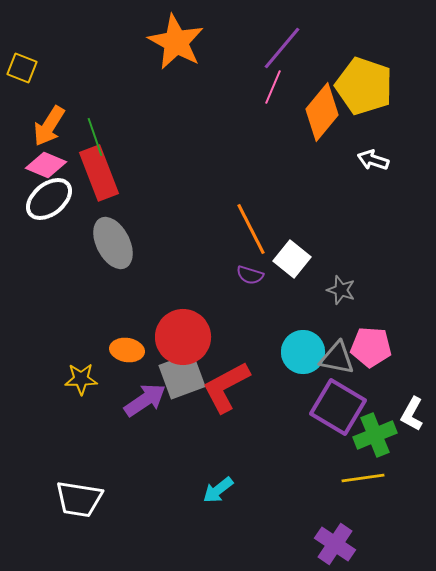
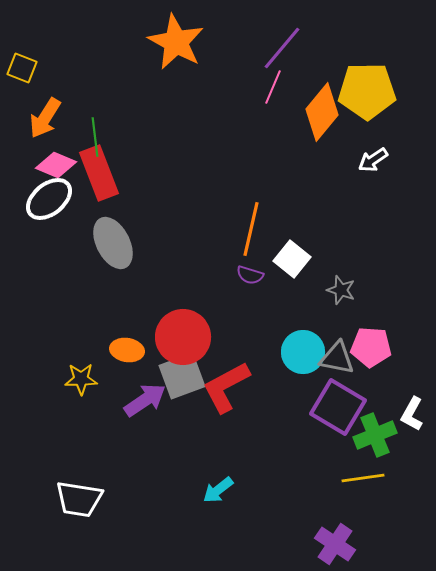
yellow pentagon: moved 3 px right, 5 px down; rotated 20 degrees counterclockwise
orange arrow: moved 4 px left, 8 px up
green line: rotated 12 degrees clockwise
white arrow: rotated 52 degrees counterclockwise
pink diamond: moved 10 px right
orange line: rotated 40 degrees clockwise
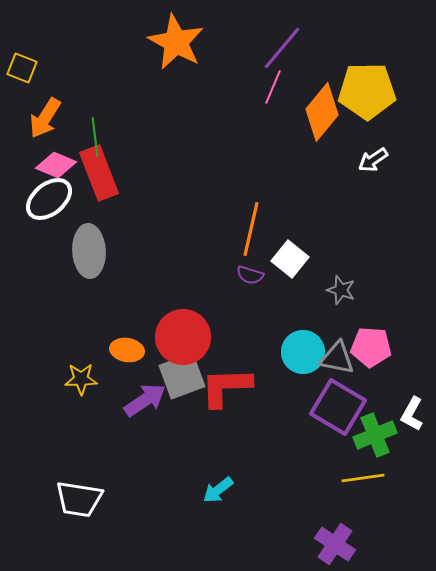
gray ellipse: moved 24 px left, 8 px down; rotated 24 degrees clockwise
white square: moved 2 px left
red L-shape: rotated 26 degrees clockwise
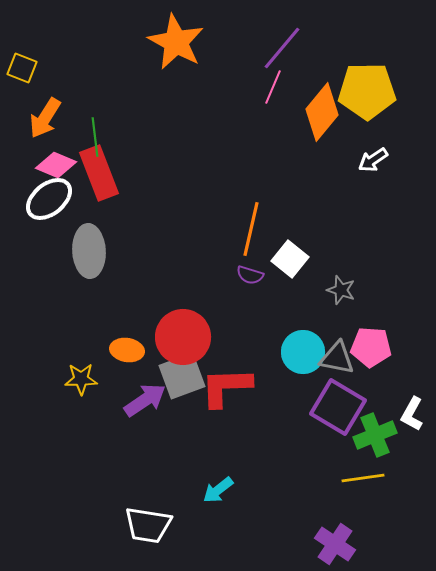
white trapezoid: moved 69 px right, 26 px down
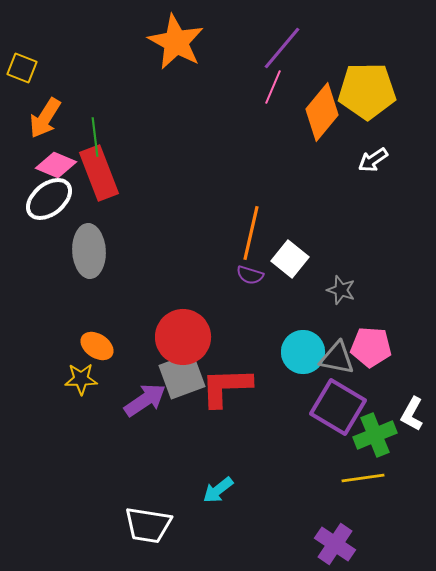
orange line: moved 4 px down
orange ellipse: moved 30 px left, 4 px up; rotated 24 degrees clockwise
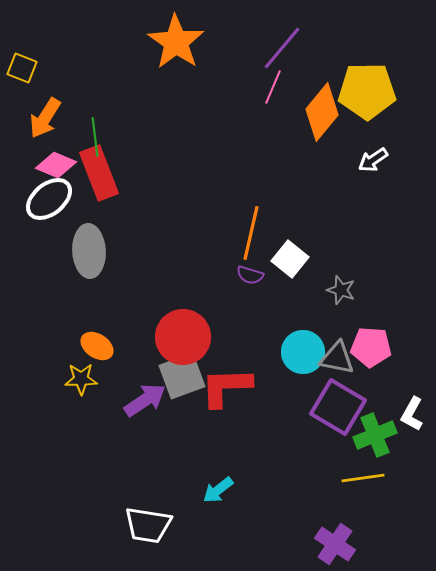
orange star: rotated 6 degrees clockwise
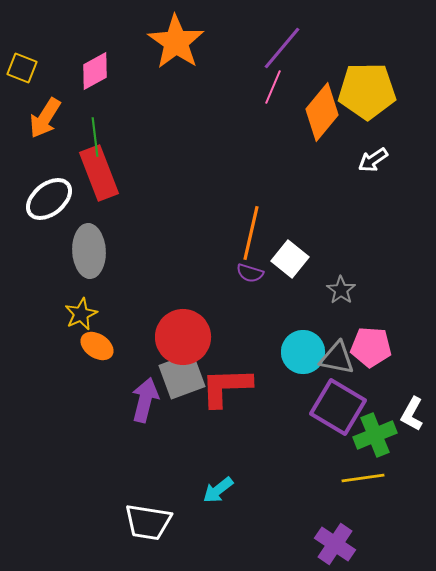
pink diamond: moved 39 px right, 94 px up; rotated 51 degrees counterclockwise
purple semicircle: moved 2 px up
gray star: rotated 16 degrees clockwise
yellow star: moved 65 px up; rotated 24 degrees counterclockwise
purple arrow: rotated 42 degrees counterclockwise
white trapezoid: moved 3 px up
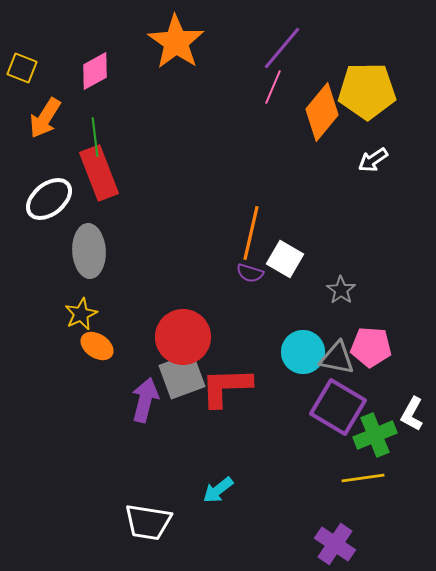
white square: moved 5 px left; rotated 9 degrees counterclockwise
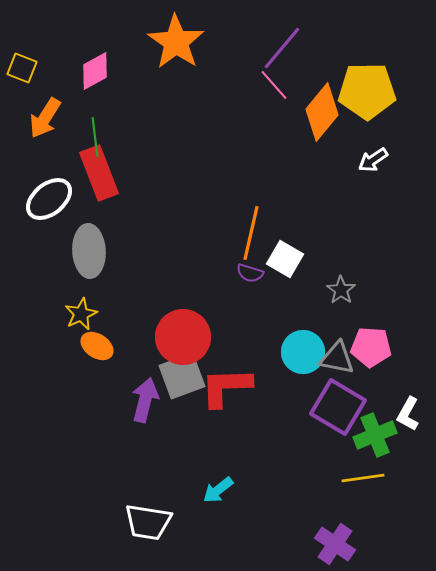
pink line: moved 1 px right, 2 px up; rotated 64 degrees counterclockwise
white L-shape: moved 4 px left
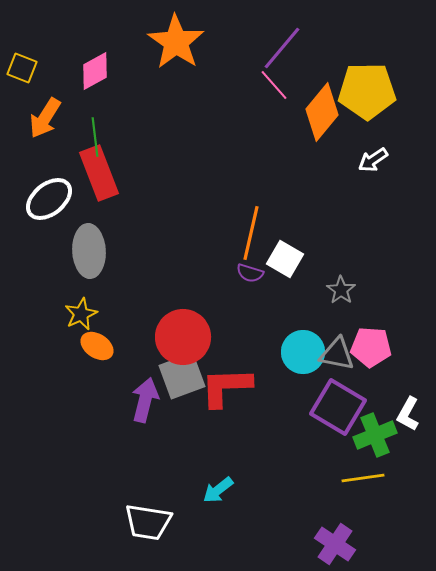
gray triangle: moved 4 px up
